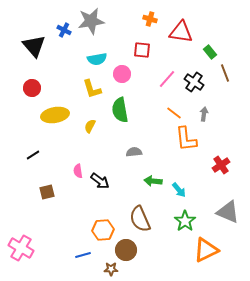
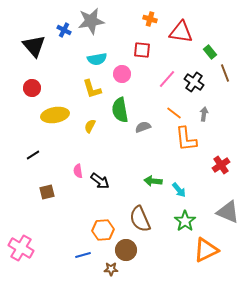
gray semicircle: moved 9 px right, 25 px up; rotated 14 degrees counterclockwise
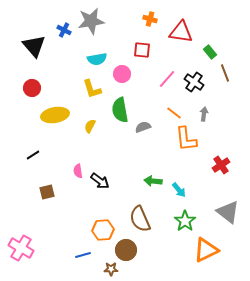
gray triangle: rotated 15 degrees clockwise
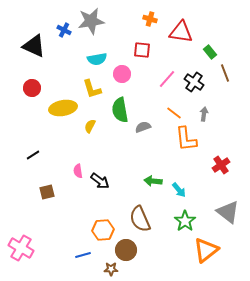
black triangle: rotated 25 degrees counterclockwise
yellow ellipse: moved 8 px right, 7 px up
orange triangle: rotated 12 degrees counterclockwise
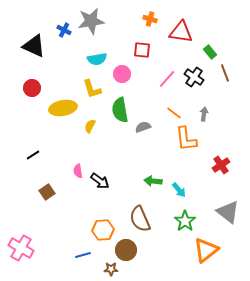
black cross: moved 5 px up
brown square: rotated 21 degrees counterclockwise
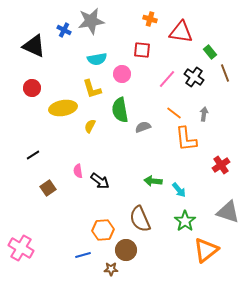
brown square: moved 1 px right, 4 px up
gray triangle: rotated 20 degrees counterclockwise
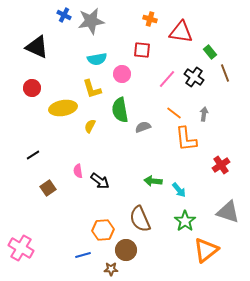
blue cross: moved 15 px up
black triangle: moved 3 px right, 1 px down
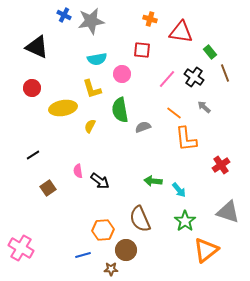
gray arrow: moved 7 px up; rotated 56 degrees counterclockwise
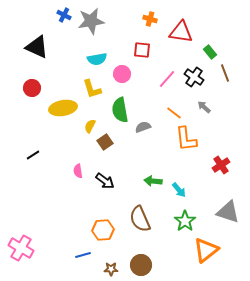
black arrow: moved 5 px right
brown square: moved 57 px right, 46 px up
brown circle: moved 15 px right, 15 px down
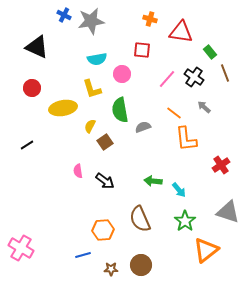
black line: moved 6 px left, 10 px up
